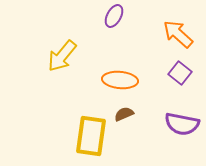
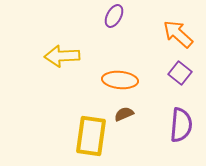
yellow arrow: rotated 48 degrees clockwise
purple semicircle: moved 1 px left, 1 px down; rotated 96 degrees counterclockwise
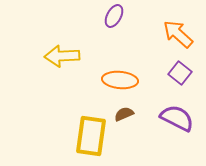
purple semicircle: moved 4 px left, 7 px up; rotated 68 degrees counterclockwise
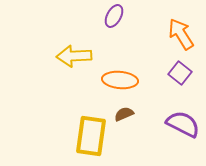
orange arrow: moved 3 px right; rotated 16 degrees clockwise
yellow arrow: moved 12 px right
purple semicircle: moved 6 px right, 6 px down
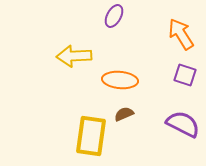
purple square: moved 5 px right, 2 px down; rotated 20 degrees counterclockwise
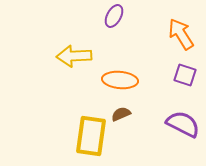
brown semicircle: moved 3 px left
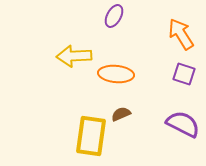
purple square: moved 1 px left, 1 px up
orange ellipse: moved 4 px left, 6 px up
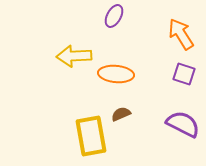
yellow rectangle: rotated 18 degrees counterclockwise
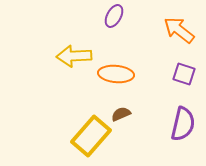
orange arrow: moved 2 px left, 4 px up; rotated 20 degrees counterclockwise
purple semicircle: rotated 76 degrees clockwise
yellow rectangle: rotated 51 degrees clockwise
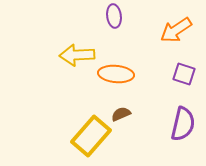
purple ellipse: rotated 35 degrees counterclockwise
orange arrow: moved 3 px left; rotated 72 degrees counterclockwise
yellow arrow: moved 3 px right, 1 px up
